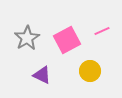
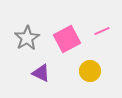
pink square: moved 1 px up
purple triangle: moved 1 px left, 2 px up
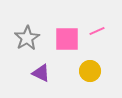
pink line: moved 5 px left
pink square: rotated 28 degrees clockwise
